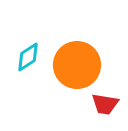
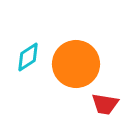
orange circle: moved 1 px left, 1 px up
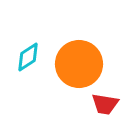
orange circle: moved 3 px right
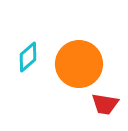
cyan diamond: rotated 8 degrees counterclockwise
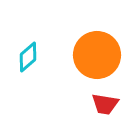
orange circle: moved 18 px right, 9 px up
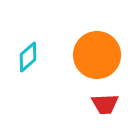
red trapezoid: rotated 12 degrees counterclockwise
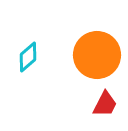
red trapezoid: rotated 60 degrees counterclockwise
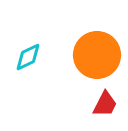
cyan diamond: rotated 16 degrees clockwise
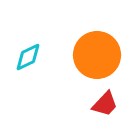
red trapezoid: rotated 16 degrees clockwise
